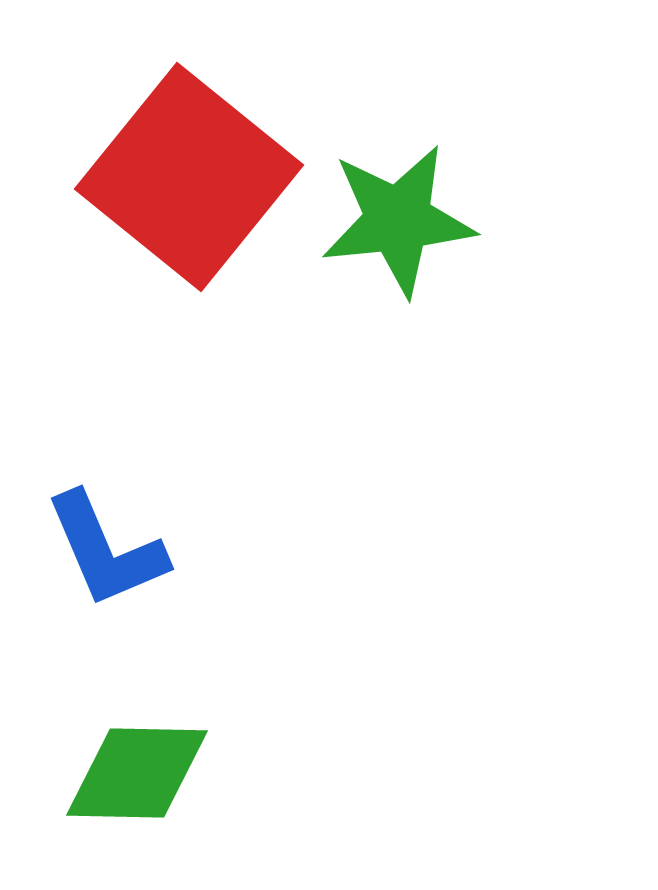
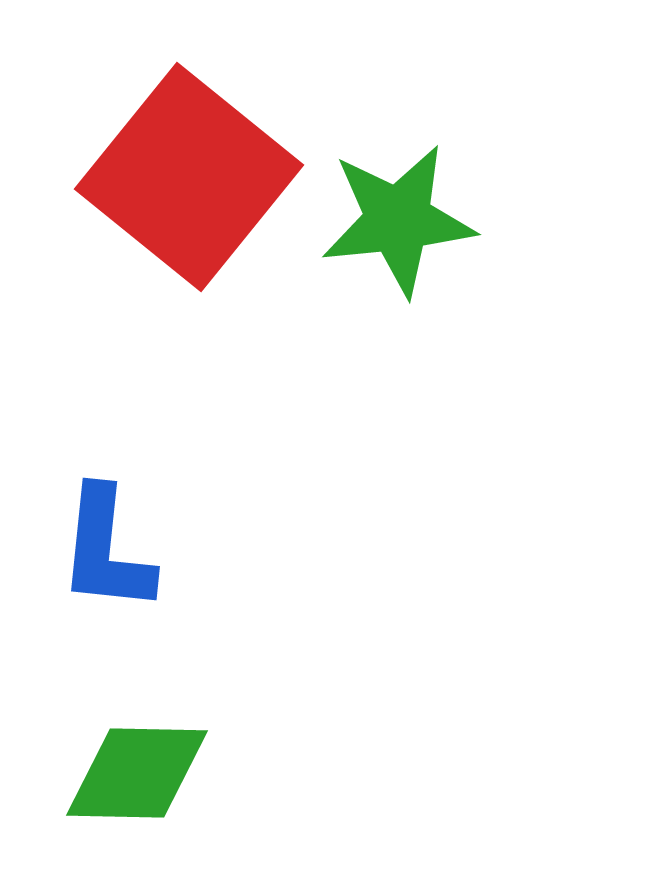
blue L-shape: rotated 29 degrees clockwise
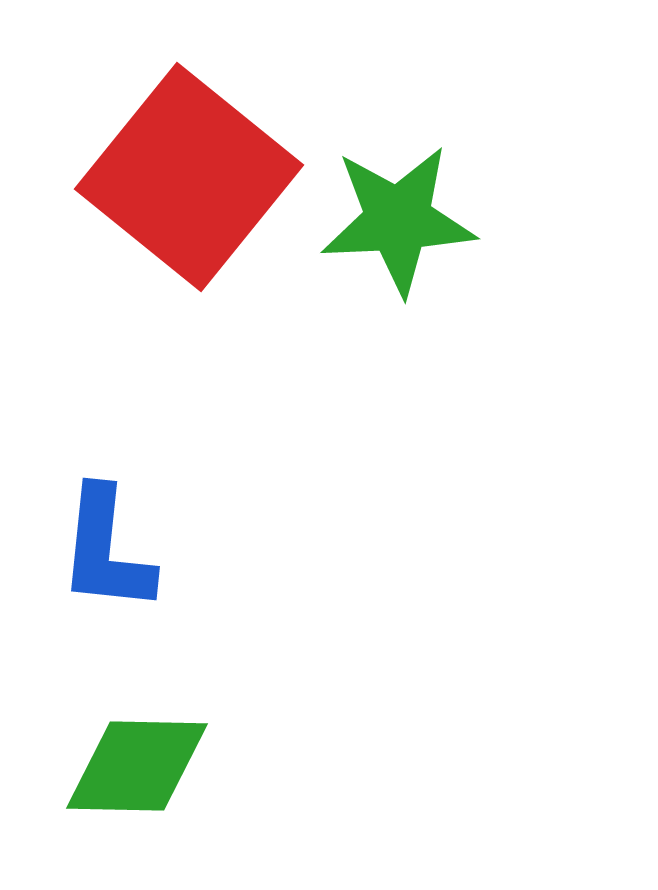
green star: rotated 3 degrees clockwise
green diamond: moved 7 px up
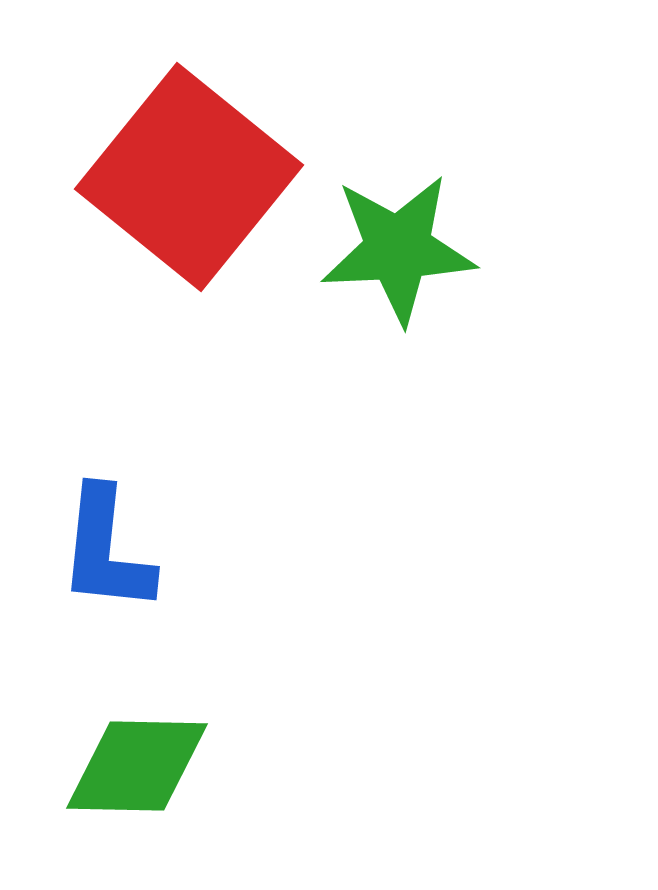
green star: moved 29 px down
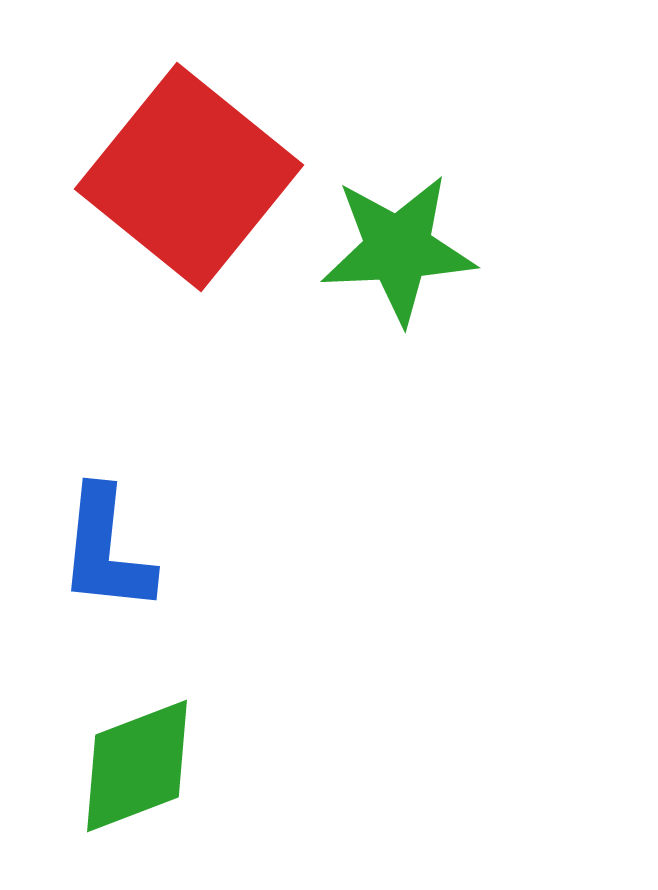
green diamond: rotated 22 degrees counterclockwise
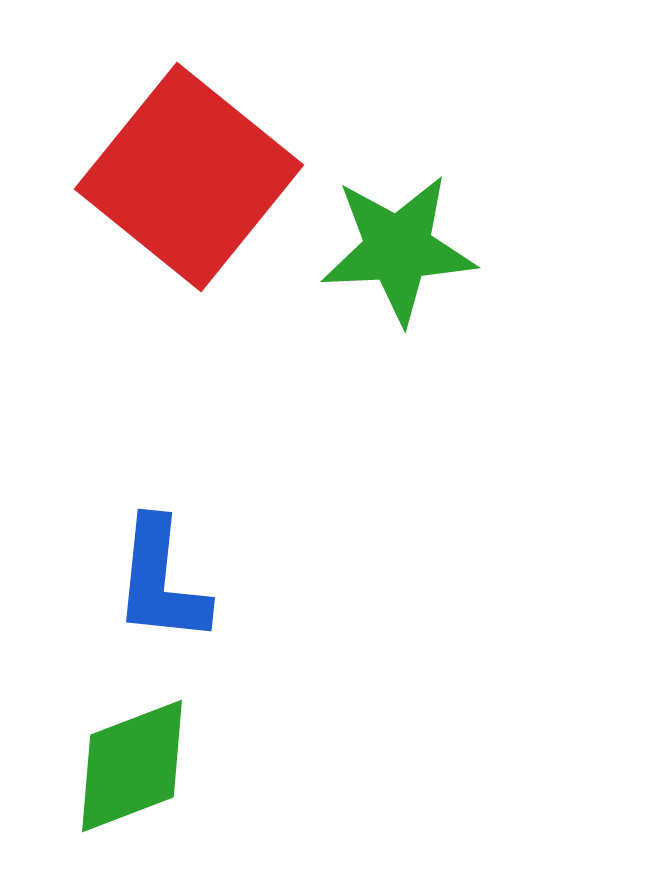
blue L-shape: moved 55 px right, 31 px down
green diamond: moved 5 px left
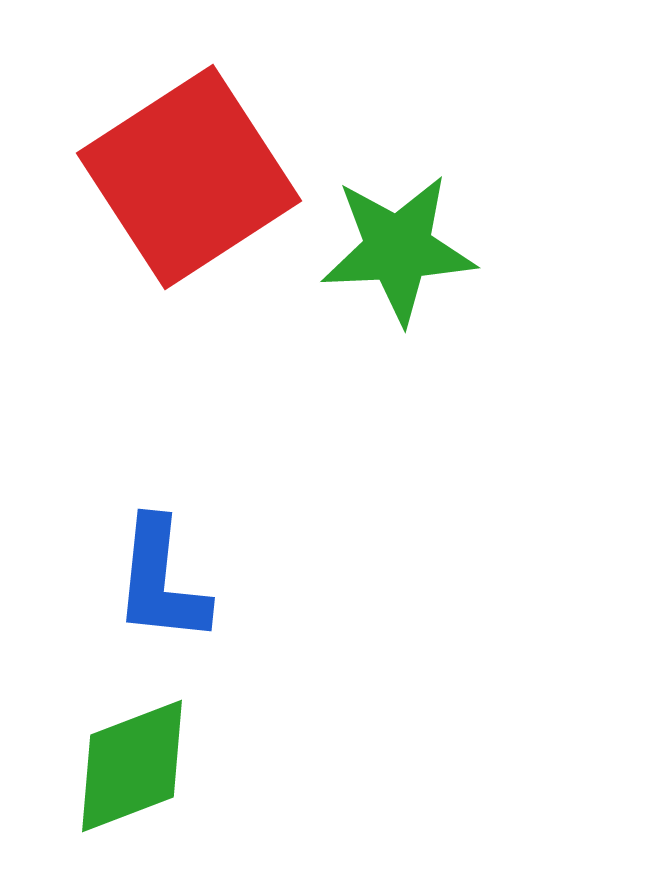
red square: rotated 18 degrees clockwise
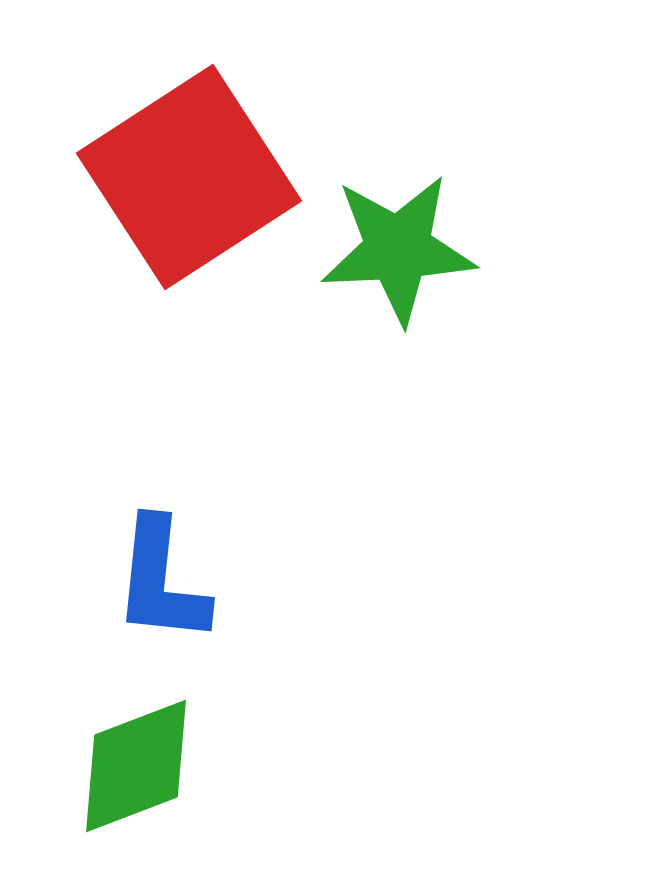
green diamond: moved 4 px right
